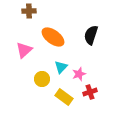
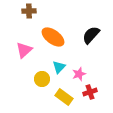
black semicircle: rotated 24 degrees clockwise
cyan triangle: moved 2 px left
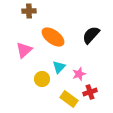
yellow rectangle: moved 5 px right, 2 px down
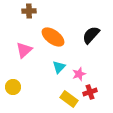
yellow circle: moved 29 px left, 8 px down
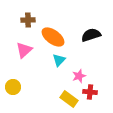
brown cross: moved 1 px left, 9 px down
black semicircle: rotated 30 degrees clockwise
cyan triangle: moved 7 px up
pink star: moved 2 px down
red cross: rotated 24 degrees clockwise
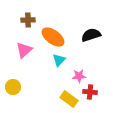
pink star: rotated 16 degrees clockwise
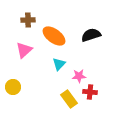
orange ellipse: moved 1 px right, 1 px up
cyan triangle: moved 4 px down
yellow rectangle: rotated 18 degrees clockwise
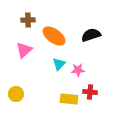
pink star: moved 1 px left, 6 px up
yellow circle: moved 3 px right, 7 px down
yellow rectangle: rotated 48 degrees counterclockwise
